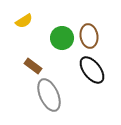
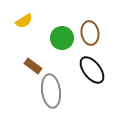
brown ellipse: moved 1 px right, 3 px up
gray ellipse: moved 2 px right, 4 px up; rotated 16 degrees clockwise
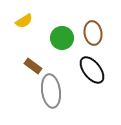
brown ellipse: moved 3 px right
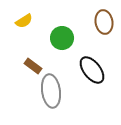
brown ellipse: moved 11 px right, 11 px up
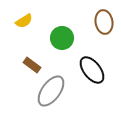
brown rectangle: moved 1 px left, 1 px up
gray ellipse: rotated 44 degrees clockwise
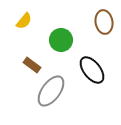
yellow semicircle: rotated 18 degrees counterclockwise
green circle: moved 1 px left, 2 px down
